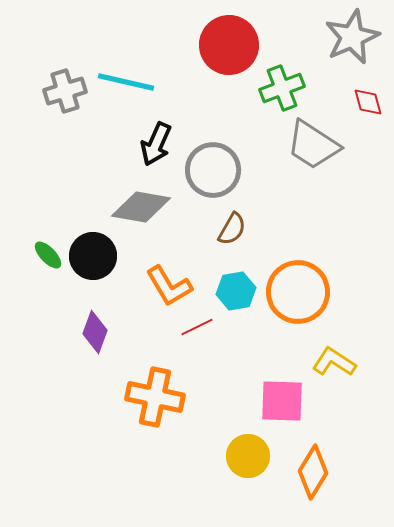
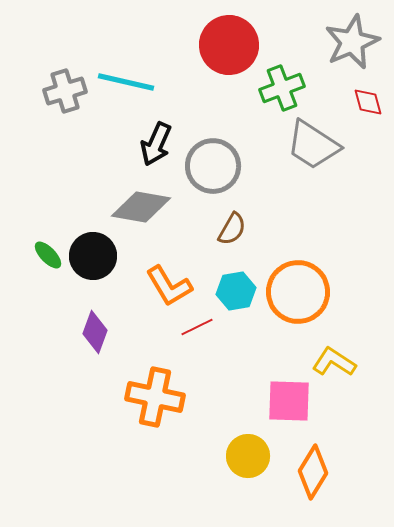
gray star: moved 5 px down
gray circle: moved 4 px up
pink square: moved 7 px right
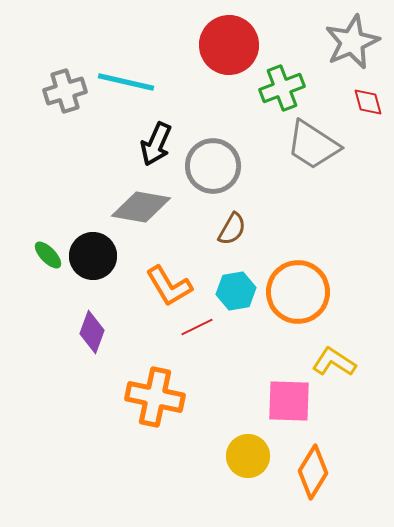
purple diamond: moved 3 px left
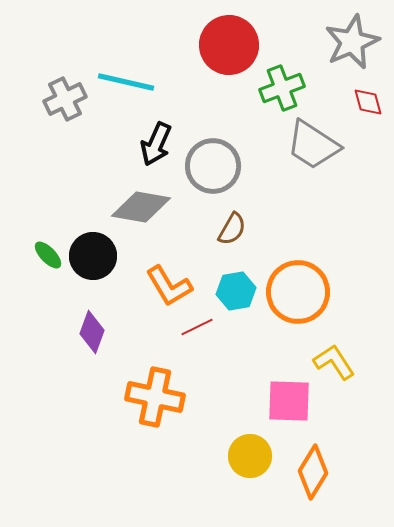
gray cross: moved 8 px down; rotated 9 degrees counterclockwise
yellow L-shape: rotated 24 degrees clockwise
yellow circle: moved 2 px right
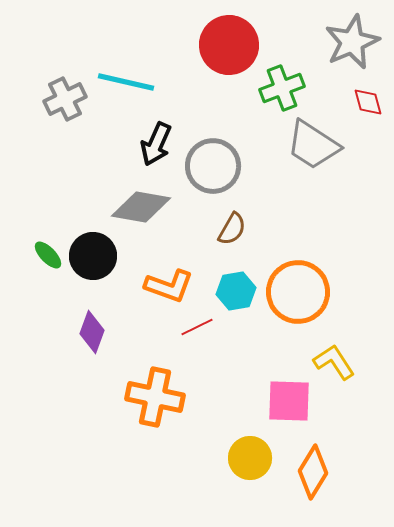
orange L-shape: rotated 39 degrees counterclockwise
yellow circle: moved 2 px down
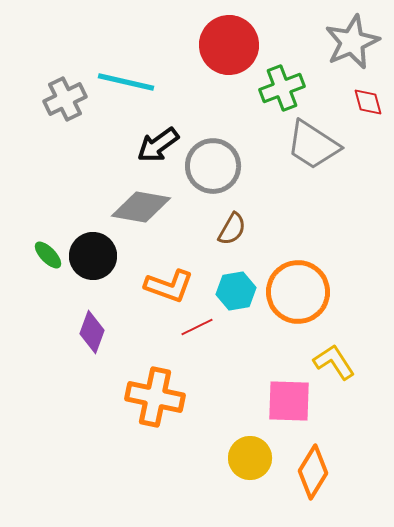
black arrow: moved 2 px right, 1 px down; rotated 30 degrees clockwise
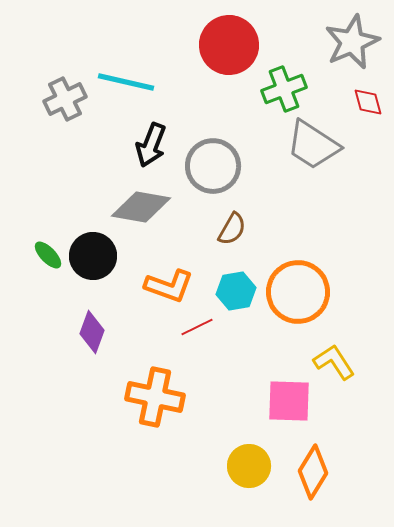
green cross: moved 2 px right, 1 px down
black arrow: moved 7 px left; rotated 33 degrees counterclockwise
yellow circle: moved 1 px left, 8 px down
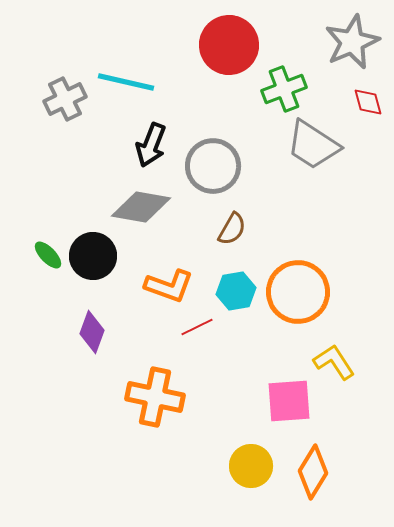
pink square: rotated 6 degrees counterclockwise
yellow circle: moved 2 px right
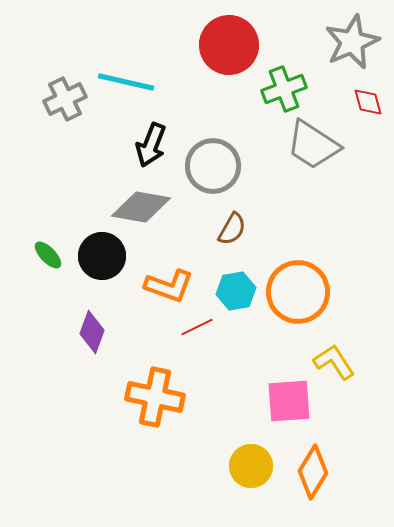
black circle: moved 9 px right
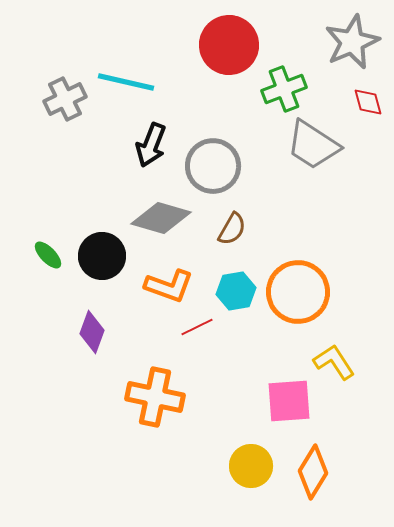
gray diamond: moved 20 px right, 11 px down; rotated 6 degrees clockwise
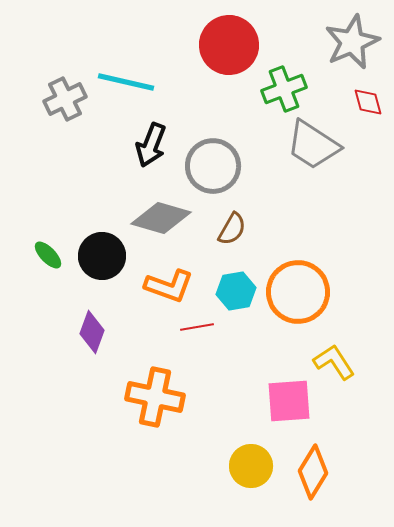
red line: rotated 16 degrees clockwise
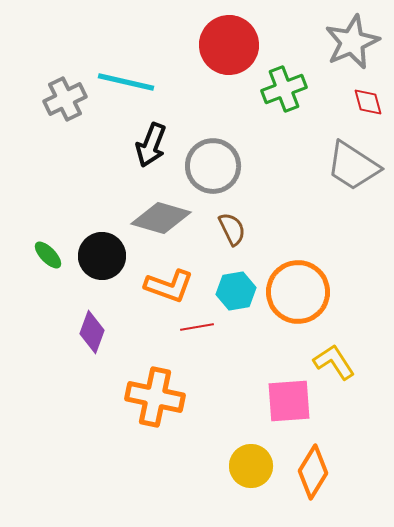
gray trapezoid: moved 40 px right, 21 px down
brown semicircle: rotated 56 degrees counterclockwise
